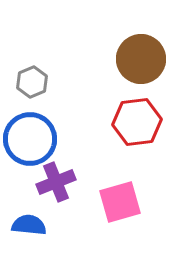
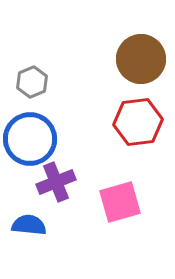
red hexagon: moved 1 px right
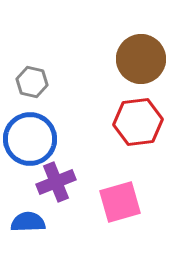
gray hexagon: rotated 24 degrees counterclockwise
blue semicircle: moved 1 px left, 3 px up; rotated 8 degrees counterclockwise
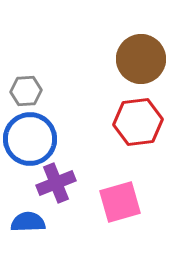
gray hexagon: moved 6 px left, 9 px down; rotated 16 degrees counterclockwise
purple cross: moved 1 px down
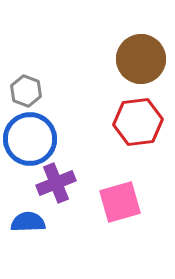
gray hexagon: rotated 24 degrees clockwise
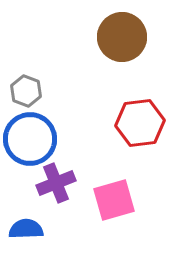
brown circle: moved 19 px left, 22 px up
red hexagon: moved 2 px right, 1 px down
pink square: moved 6 px left, 2 px up
blue semicircle: moved 2 px left, 7 px down
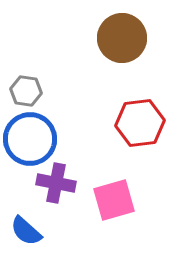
brown circle: moved 1 px down
gray hexagon: rotated 12 degrees counterclockwise
purple cross: rotated 33 degrees clockwise
blue semicircle: moved 2 px down; rotated 136 degrees counterclockwise
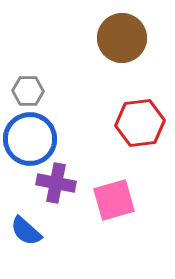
gray hexagon: moved 2 px right; rotated 8 degrees counterclockwise
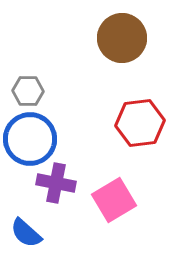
pink square: rotated 15 degrees counterclockwise
blue semicircle: moved 2 px down
